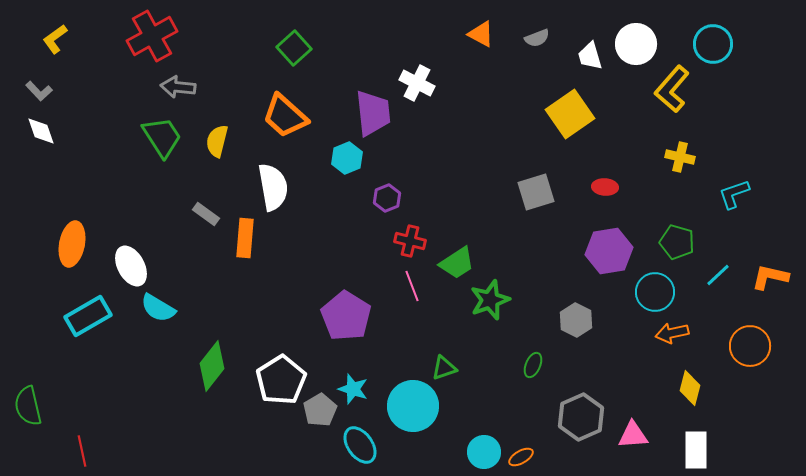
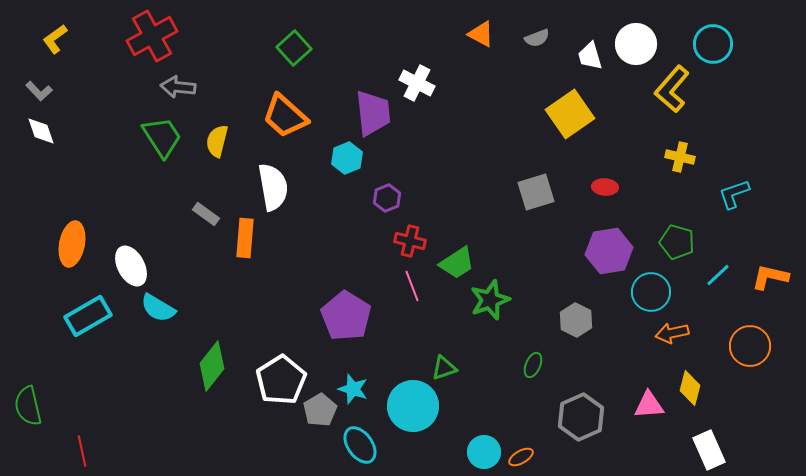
cyan circle at (655, 292): moved 4 px left
pink triangle at (633, 435): moved 16 px right, 30 px up
white rectangle at (696, 450): moved 13 px right; rotated 24 degrees counterclockwise
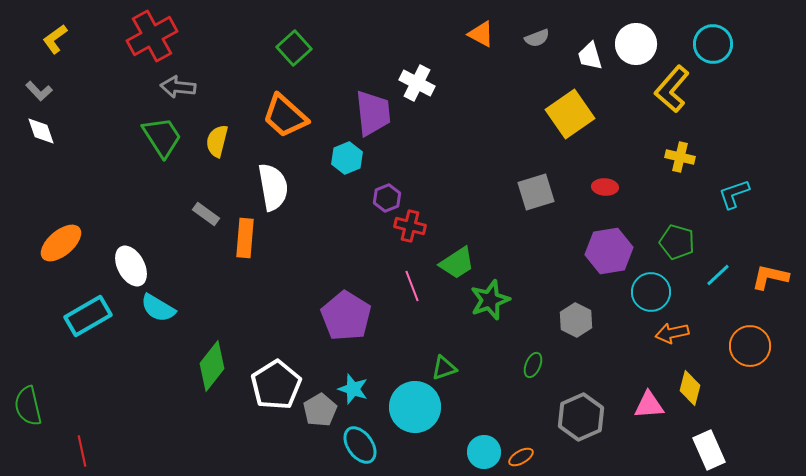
red cross at (410, 241): moved 15 px up
orange ellipse at (72, 244): moved 11 px left, 1 px up; rotated 39 degrees clockwise
white pentagon at (281, 380): moved 5 px left, 5 px down
cyan circle at (413, 406): moved 2 px right, 1 px down
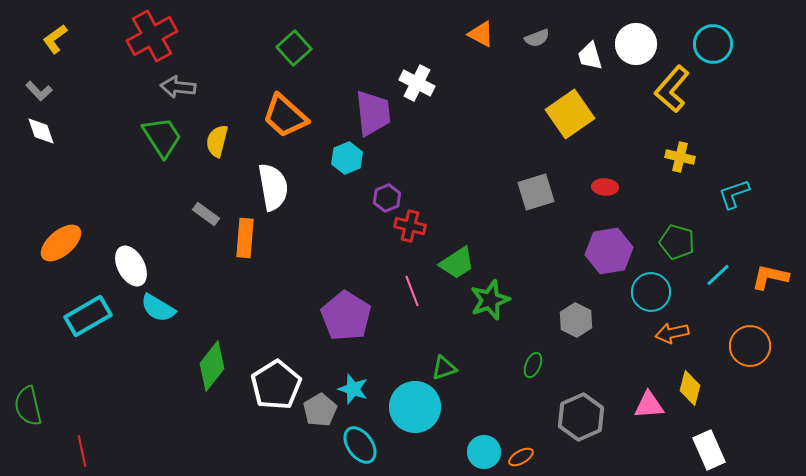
pink line at (412, 286): moved 5 px down
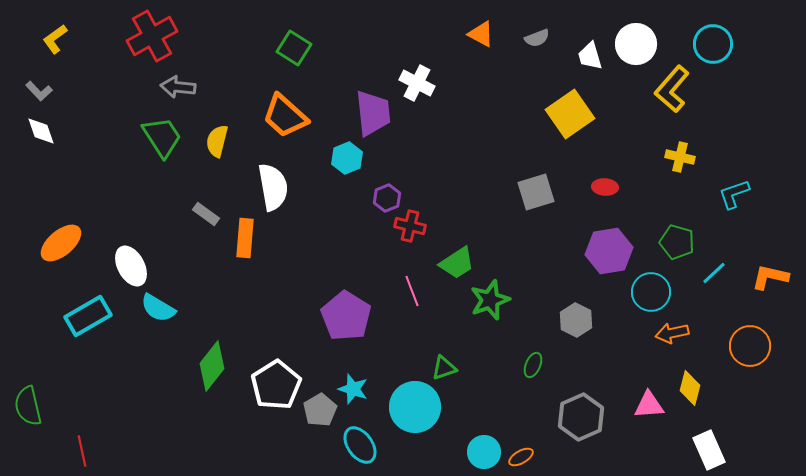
green square at (294, 48): rotated 16 degrees counterclockwise
cyan line at (718, 275): moved 4 px left, 2 px up
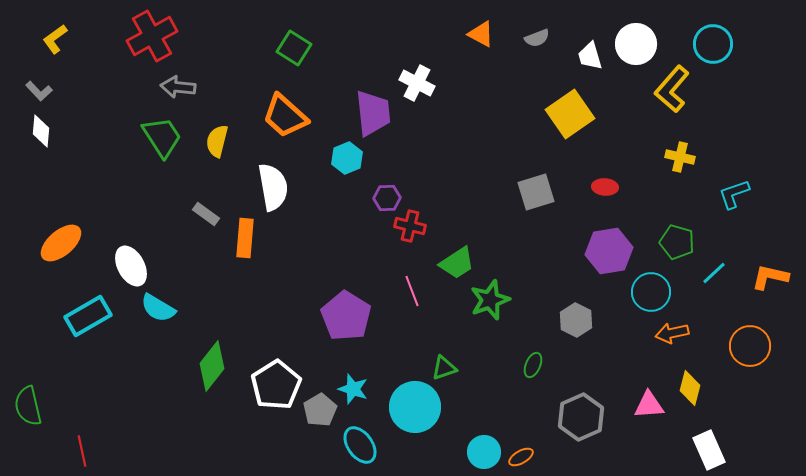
white diamond at (41, 131): rotated 24 degrees clockwise
purple hexagon at (387, 198): rotated 20 degrees clockwise
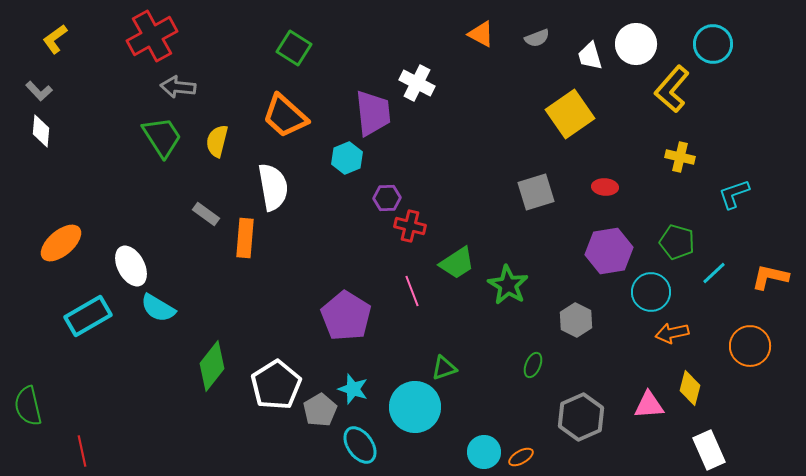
green star at (490, 300): moved 18 px right, 15 px up; rotated 21 degrees counterclockwise
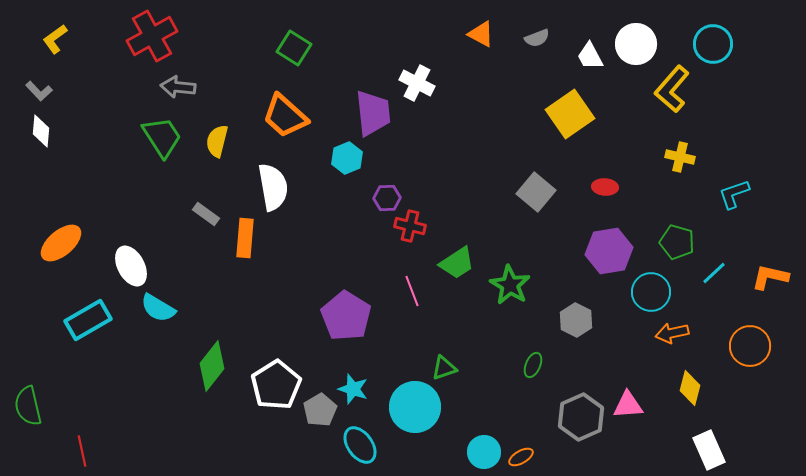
white trapezoid at (590, 56): rotated 12 degrees counterclockwise
gray square at (536, 192): rotated 33 degrees counterclockwise
green star at (508, 285): moved 2 px right
cyan rectangle at (88, 316): moved 4 px down
pink triangle at (649, 405): moved 21 px left
